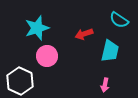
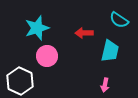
red arrow: moved 1 px up; rotated 18 degrees clockwise
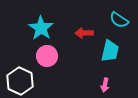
cyan star: moved 4 px right; rotated 20 degrees counterclockwise
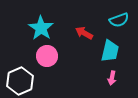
cyan semicircle: rotated 54 degrees counterclockwise
red arrow: rotated 30 degrees clockwise
white hexagon: rotated 12 degrees clockwise
pink arrow: moved 7 px right, 7 px up
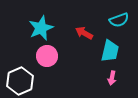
cyan star: rotated 15 degrees clockwise
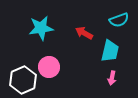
cyan star: rotated 15 degrees clockwise
pink circle: moved 2 px right, 11 px down
white hexagon: moved 3 px right, 1 px up
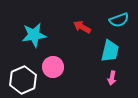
cyan star: moved 7 px left, 7 px down
red arrow: moved 2 px left, 6 px up
pink circle: moved 4 px right
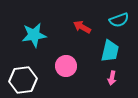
pink circle: moved 13 px right, 1 px up
white hexagon: rotated 16 degrees clockwise
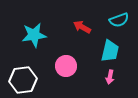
pink arrow: moved 2 px left, 1 px up
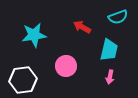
cyan semicircle: moved 1 px left, 3 px up
cyan trapezoid: moved 1 px left, 1 px up
